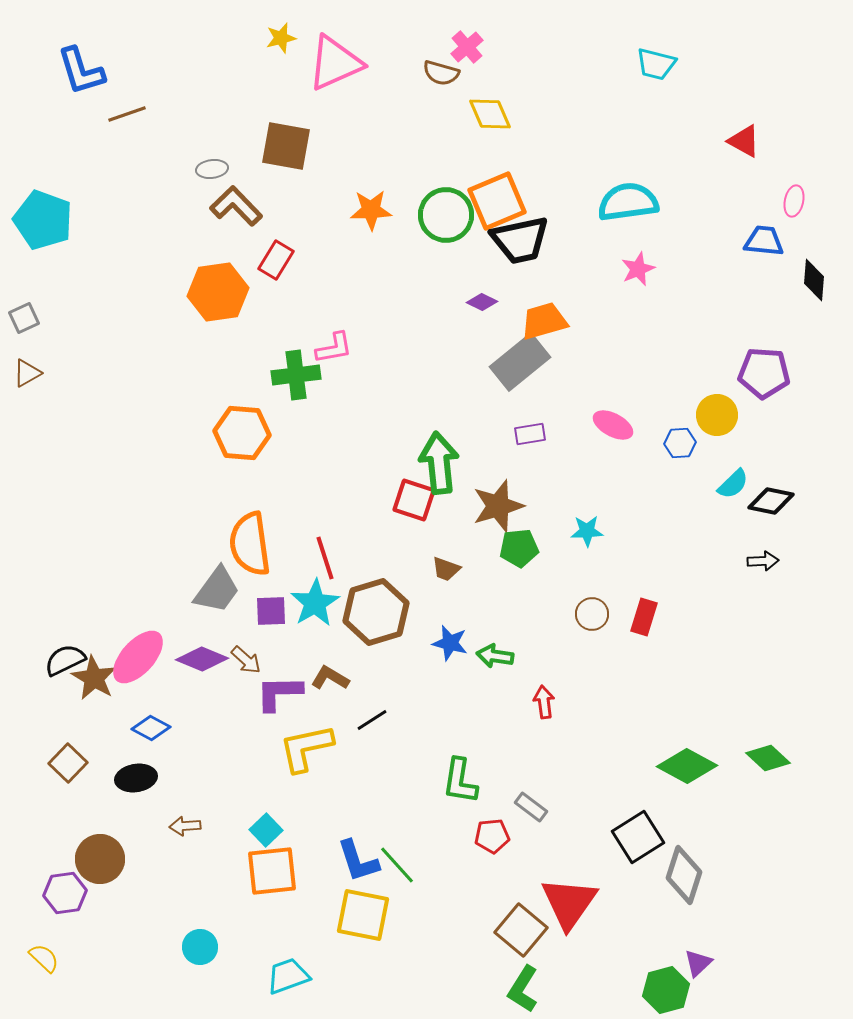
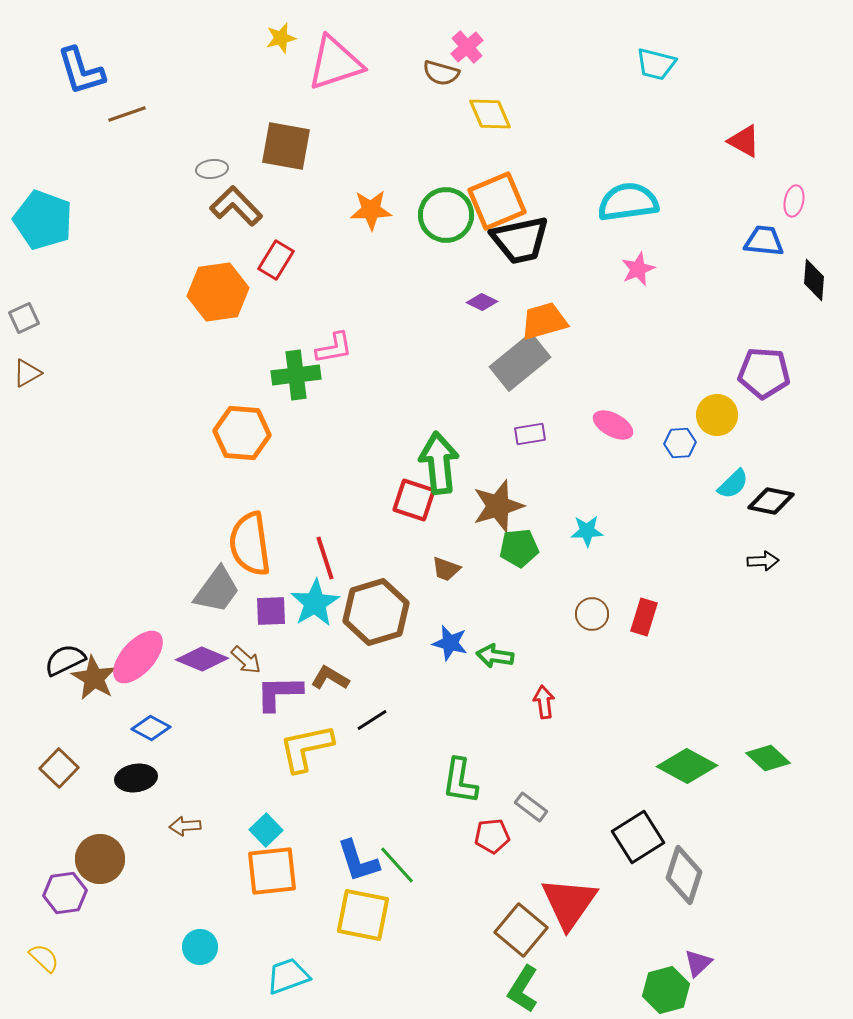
pink triangle at (335, 63): rotated 6 degrees clockwise
brown square at (68, 763): moved 9 px left, 5 px down
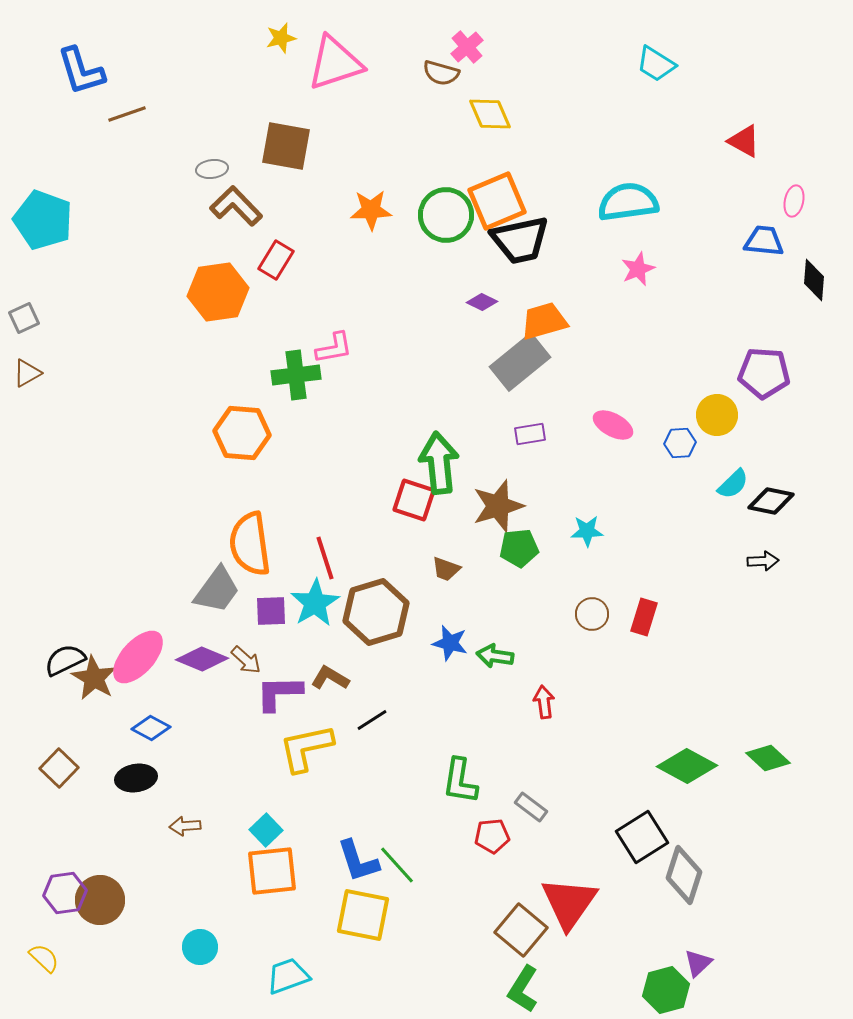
cyan trapezoid at (656, 64): rotated 18 degrees clockwise
black square at (638, 837): moved 4 px right
brown circle at (100, 859): moved 41 px down
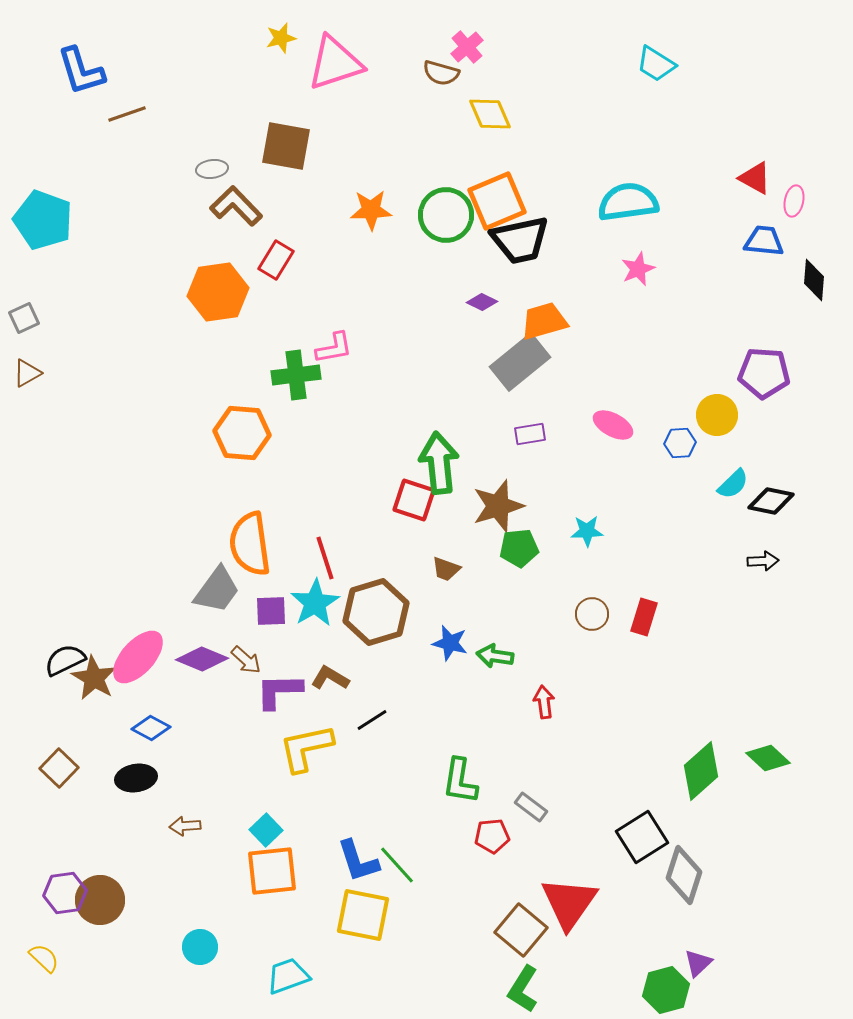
red triangle at (744, 141): moved 11 px right, 37 px down
purple L-shape at (279, 693): moved 2 px up
green diamond at (687, 766): moved 14 px right, 5 px down; rotated 70 degrees counterclockwise
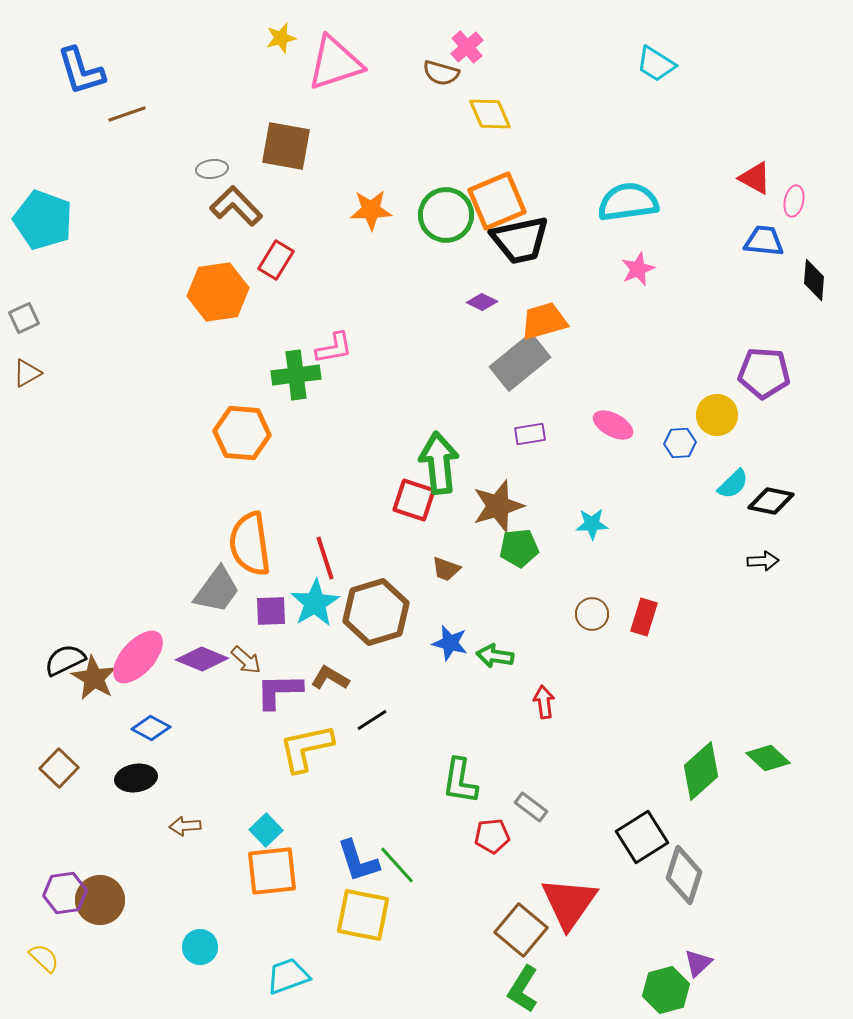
cyan star at (587, 531): moved 5 px right, 7 px up
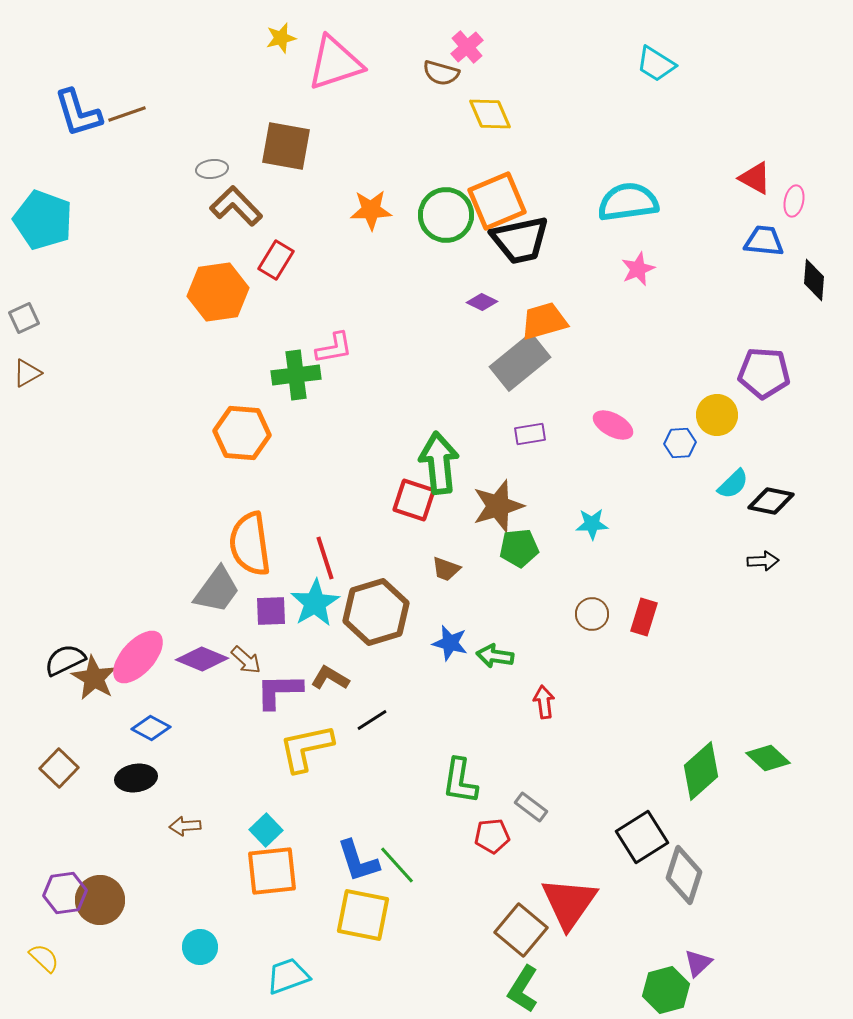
blue L-shape at (81, 71): moved 3 px left, 42 px down
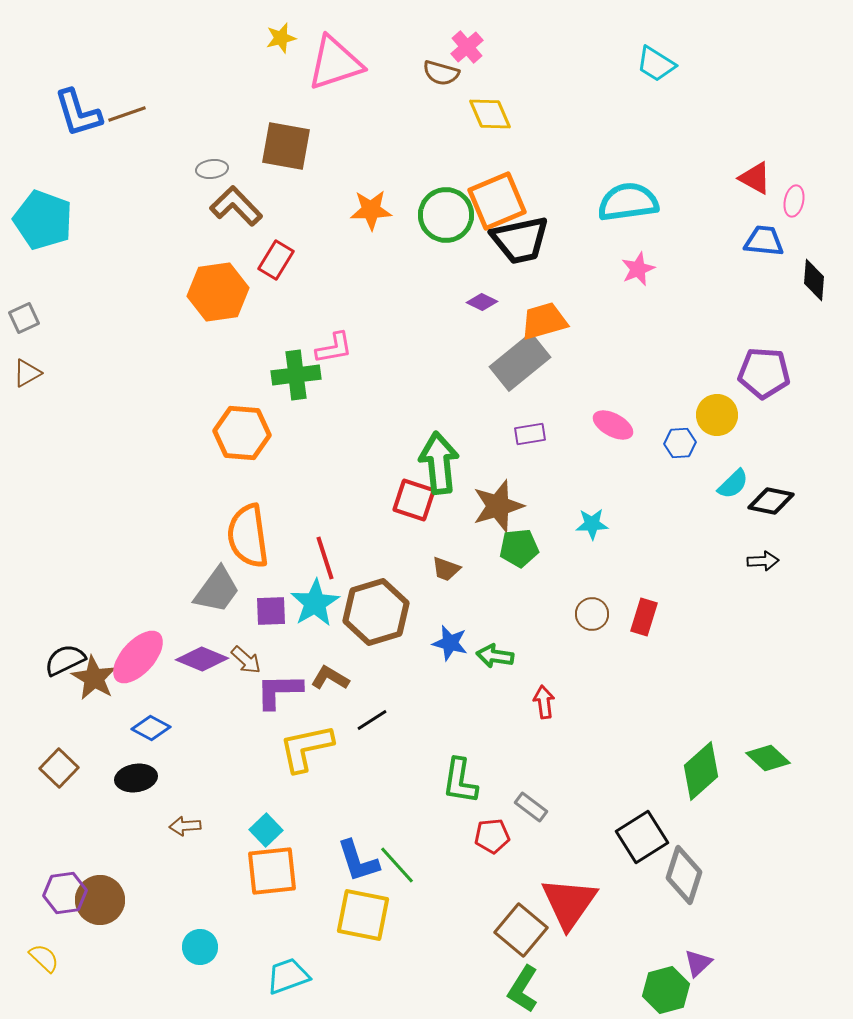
orange semicircle at (250, 544): moved 2 px left, 8 px up
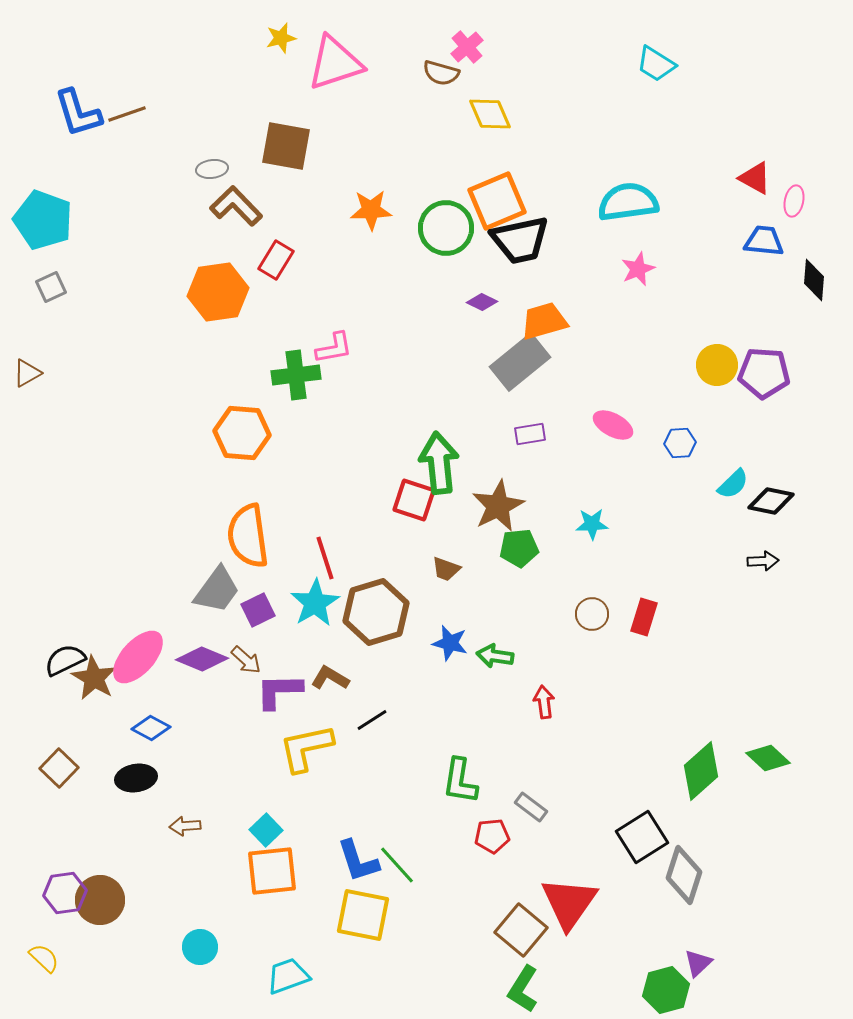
green circle at (446, 215): moved 13 px down
gray square at (24, 318): moved 27 px right, 31 px up
yellow circle at (717, 415): moved 50 px up
brown star at (498, 506): rotated 10 degrees counterclockwise
purple square at (271, 611): moved 13 px left, 1 px up; rotated 24 degrees counterclockwise
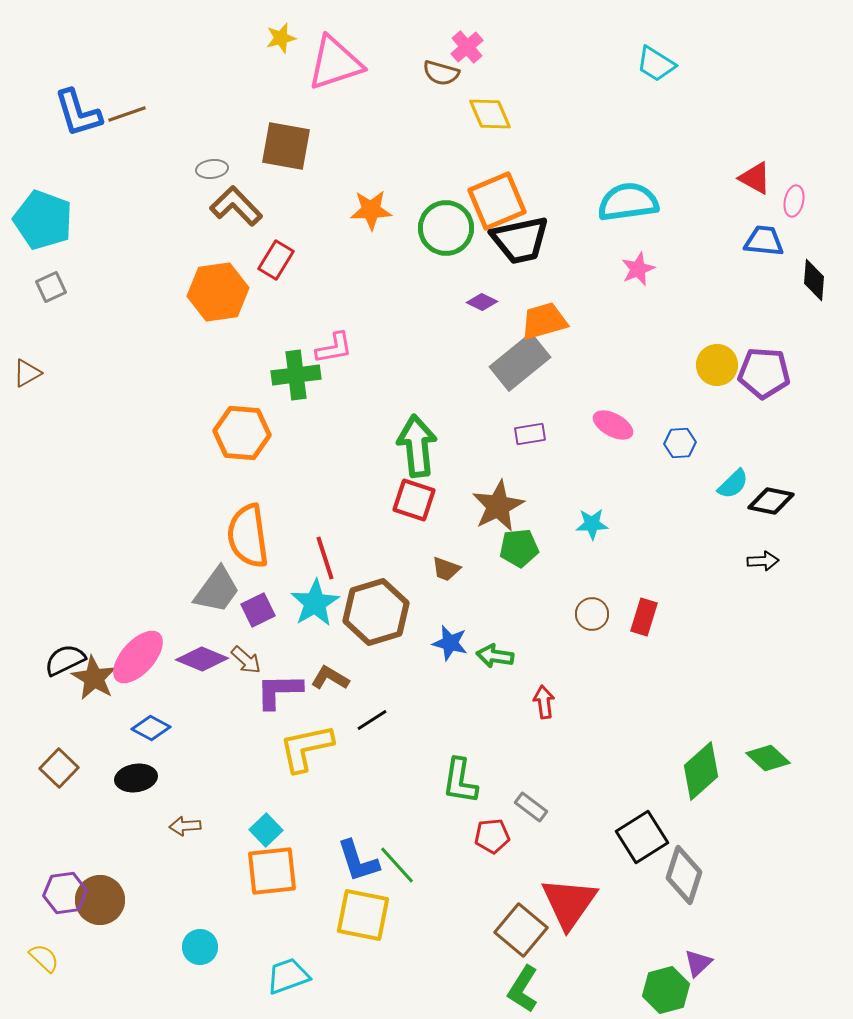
green arrow at (439, 463): moved 22 px left, 17 px up
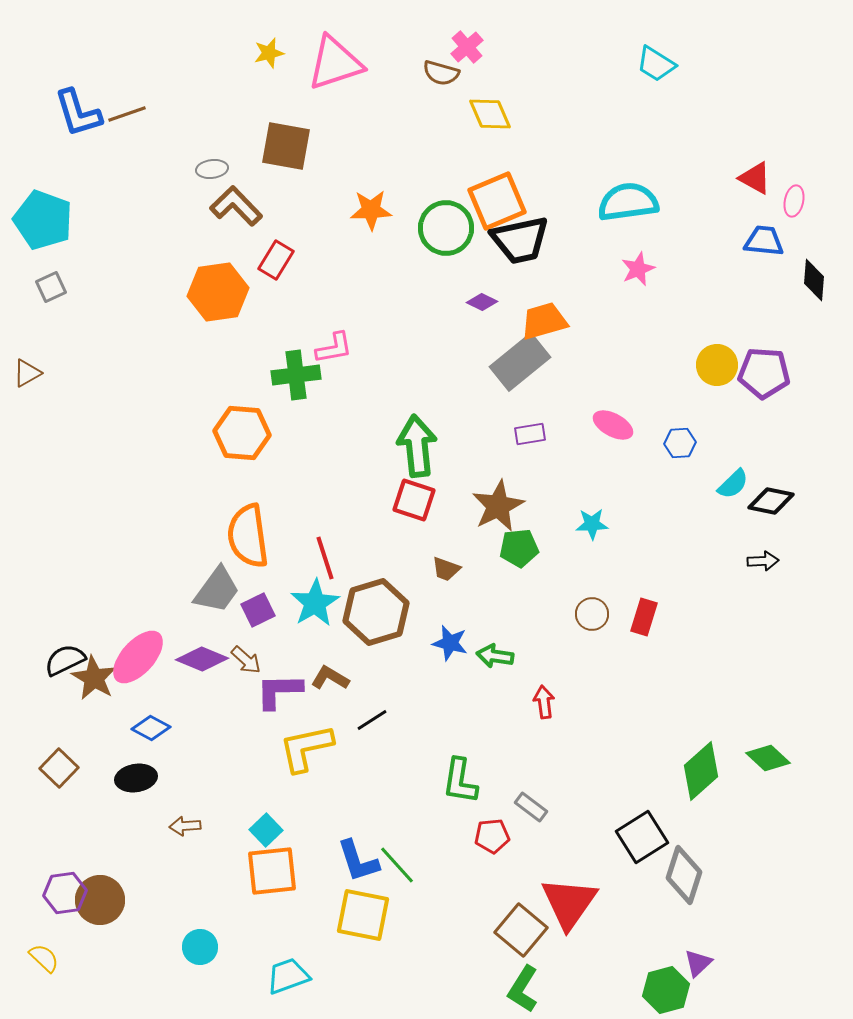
yellow star at (281, 38): moved 12 px left, 15 px down
